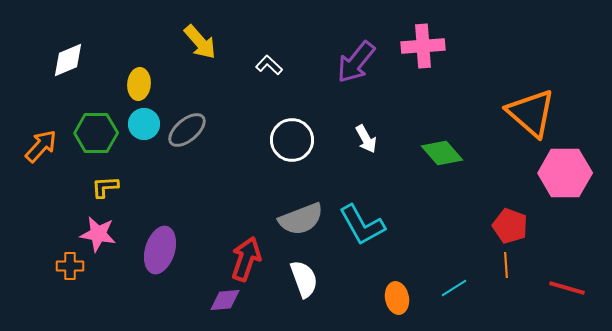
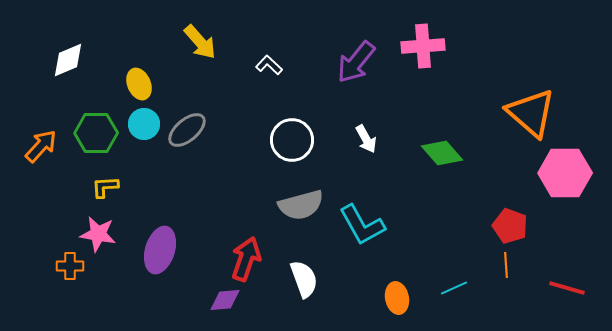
yellow ellipse: rotated 28 degrees counterclockwise
gray semicircle: moved 14 px up; rotated 6 degrees clockwise
cyan line: rotated 8 degrees clockwise
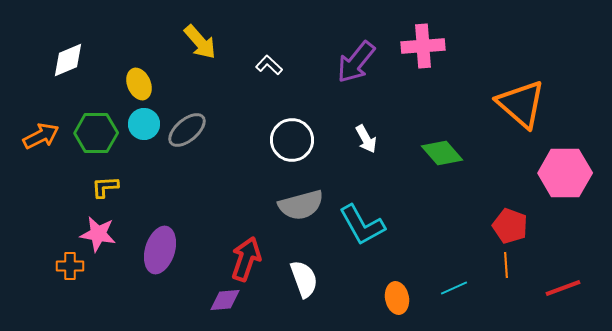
orange triangle: moved 10 px left, 9 px up
orange arrow: moved 10 px up; rotated 21 degrees clockwise
red line: moved 4 px left; rotated 36 degrees counterclockwise
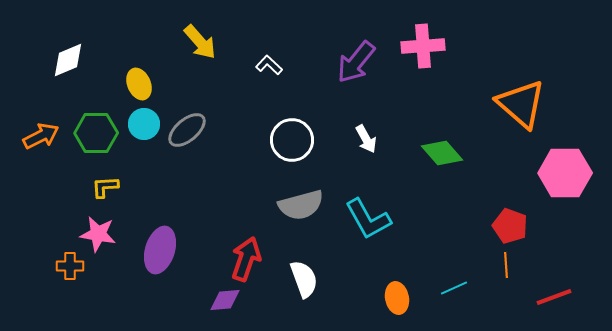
cyan L-shape: moved 6 px right, 6 px up
red line: moved 9 px left, 9 px down
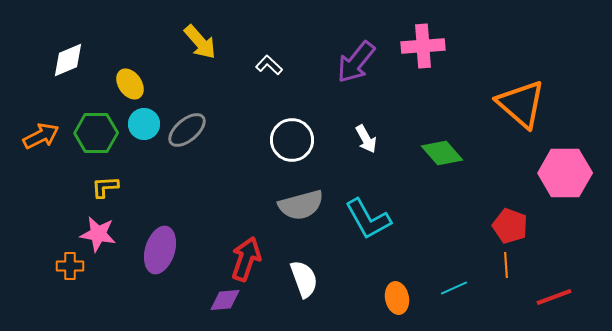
yellow ellipse: moved 9 px left; rotated 12 degrees counterclockwise
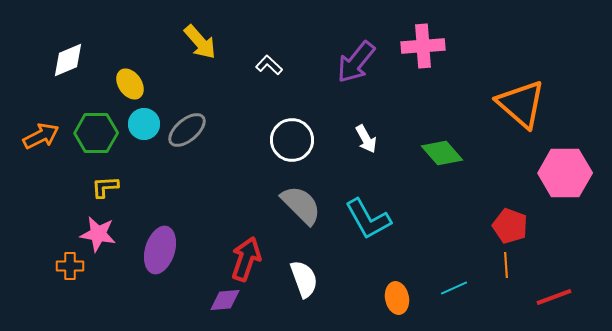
gray semicircle: rotated 120 degrees counterclockwise
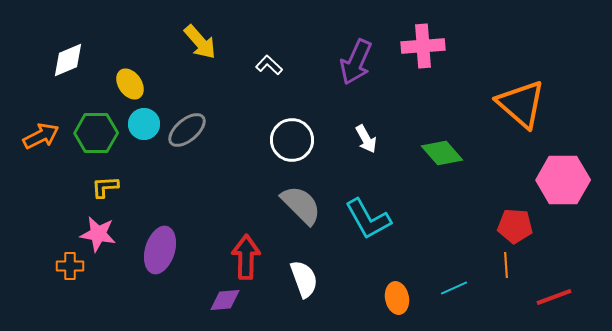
purple arrow: rotated 15 degrees counterclockwise
pink hexagon: moved 2 px left, 7 px down
red pentagon: moved 5 px right; rotated 16 degrees counterclockwise
red arrow: moved 2 px up; rotated 18 degrees counterclockwise
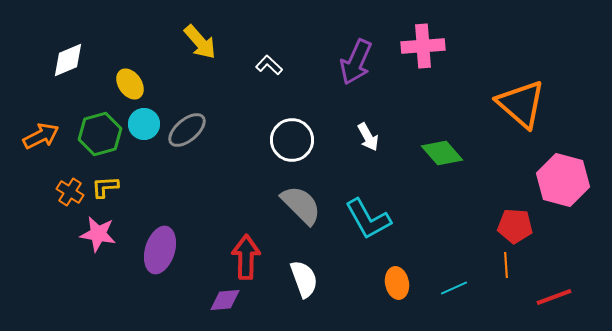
green hexagon: moved 4 px right, 1 px down; rotated 15 degrees counterclockwise
white arrow: moved 2 px right, 2 px up
pink hexagon: rotated 15 degrees clockwise
orange cross: moved 74 px up; rotated 32 degrees clockwise
orange ellipse: moved 15 px up
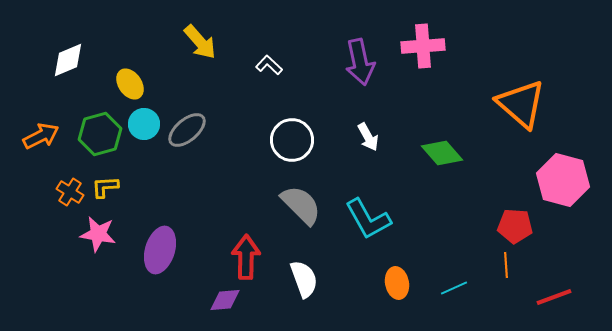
purple arrow: moved 4 px right; rotated 36 degrees counterclockwise
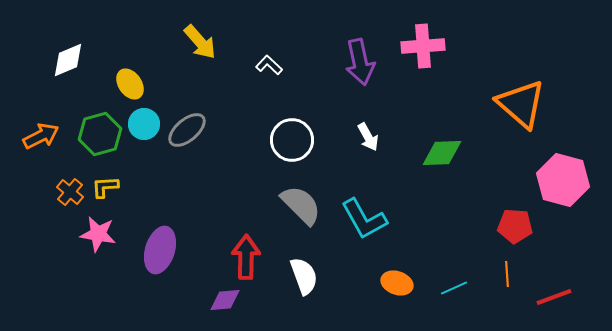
green diamond: rotated 51 degrees counterclockwise
orange cross: rotated 8 degrees clockwise
cyan L-shape: moved 4 px left
orange line: moved 1 px right, 9 px down
white semicircle: moved 3 px up
orange ellipse: rotated 60 degrees counterclockwise
